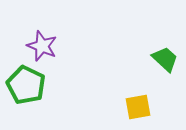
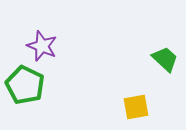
green pentagon: moved 1 px left
yellow square: moved 2 px left
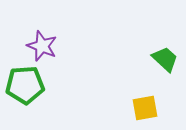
green pentagon: rotated 30 degrees counterclockwise
yellow square: moved 9 px right, 1 px down
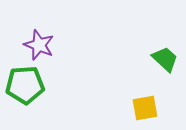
purple star: moved 3 px left, 1 px up
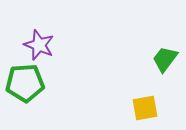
green trapezoid: rotated 96 degrees counterclockwise
green pentagon: moved 2 px up
